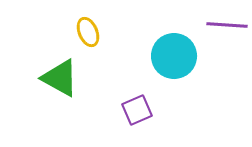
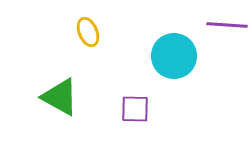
green triangle: moved 19 px down
purple square: moved 2 px left, 1 px up; rotated 24 degrees clockwise
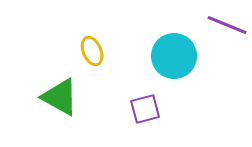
purple line: rotated 18 degrees clockwise
yellow ellipse: moved 4 px right, 19 px down
purple square: moved 10 px right; rotated 16 degrees counterclockwise
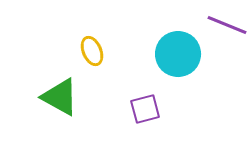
cyan circle: moved 4 px right, 2 px up
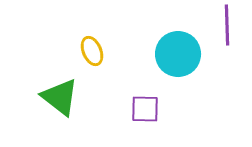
purple line: rotated 66 degrees clockwise
green triangle: rotated 9 degrees clockwise
purple square: rotated 16 degrees clockwise
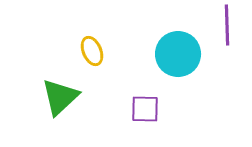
green triangle: rotated 39 degrees clockwise
